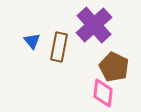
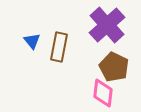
purple cross: moved 13 px right
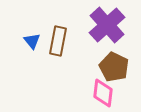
brown rectangle: moved 1 px left, 6 px up
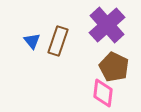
brown rectangle: rotated 8 degrees clockwise
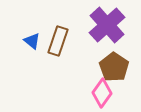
blue triangle: rotated 12 degrees counterclockwise
brown pentagon: rotated 8 degrees clockwise
pink diamond: moved 1 px left; rotated 28 degrees clockwise
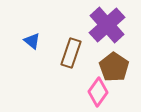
brown rectangle: moved 13 px right, 12 px down
pink diamond: moved 4 px left, 1 px up
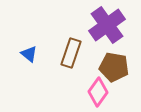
purple cross: rotated 6 degrees clockwise
blue triangle: moved 3 px left, 13 px down
brown pentagon: rotated 24 degrees counterclockwise
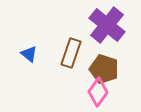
purple cross: rotated 15 degrees counterclockwise
brown pentagon: moved 10 px left, 2 px down; rotated 8 degrees clockwise
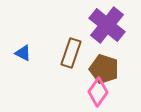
blue triangle: moved 6 px left, 1 px up; rotated 12 degrees counterclockwise
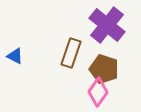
blue triangle: moved 8 px left, 3 px down
